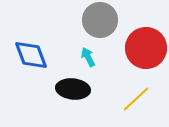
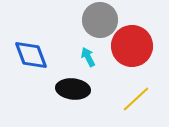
red circle: moved 14 px left, 2 px up
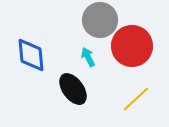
blue diamond: rotated 15 degrees clockwise
black ellipse: rotated 48 degrees clockwise
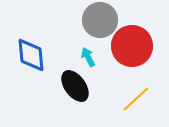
black ellipse: moved 2 px right, 3 px up
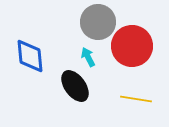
gray circle: moved 2 px left, 2 px down
blue diamond: moved 1 px left, 1 px down
yellow line: rotated 52 degrees clockwise
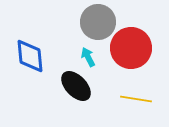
red circle: moved 1 px left, 2 px down
black ellipse: moved 1 px right; rotated 8 degrees counterclockwise
